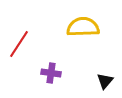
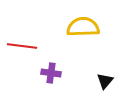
red line: moved 3 px right, 2 px down; rotated 64 degrees clockwise
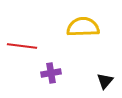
purple cross: rotated 18 degrees counterclockwise
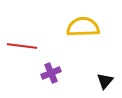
purple cross: rotated 12 degrees counterclockwise
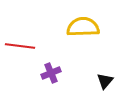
red line: moved 2 px left
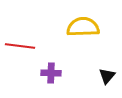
purple cross: rotated 24 degrees clockwise
black triangle: moved 2 px right, 5 px up
